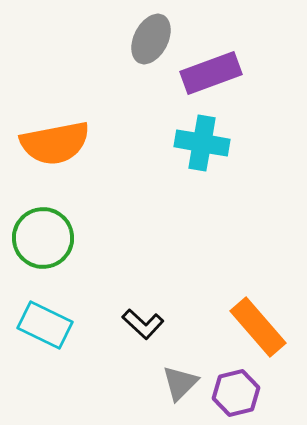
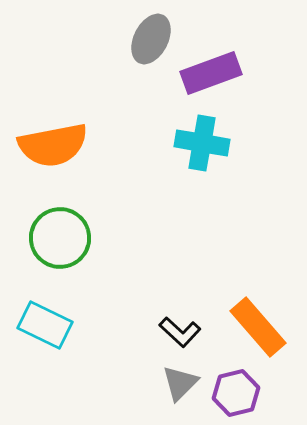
orange semicircle: moved 2 px left, 2 px down
green circle: moved 17 px right
black L-shape: moved 37 px right, 8 px down
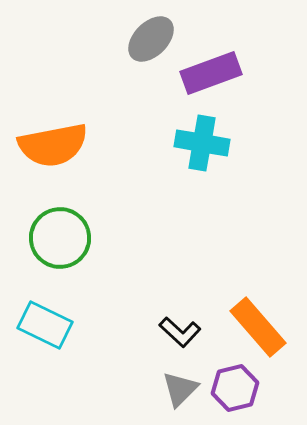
gray ellipse: rotated 18 degrees clockwise
gray triangle: moved 6 px down
purple hexagon: moved 1 px left, 5 px up
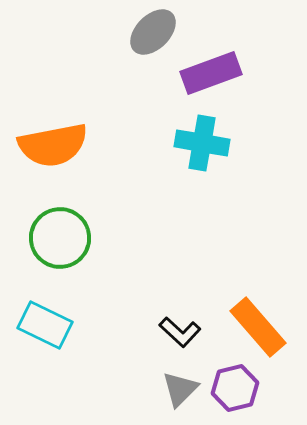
gray ellipse: moved 2 px right, 7 px up
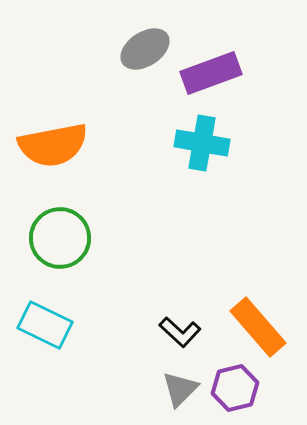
gray ellipse: moved 8 px left, 17 px down; rotated 12 degrees clockwise
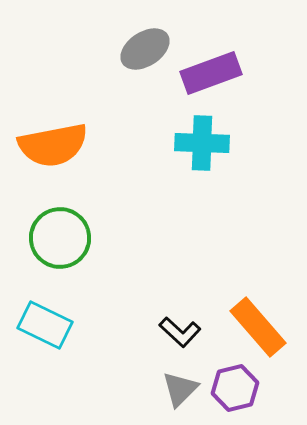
cyan cross: rotated 8 degrees counterclockwise
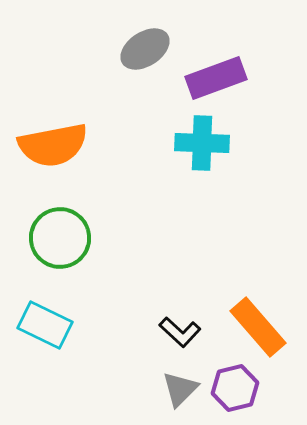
purple rectangle: moved 5 px right, 5 px down
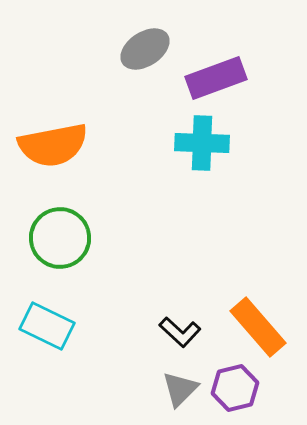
cyan rectangle: moved 2 px right, 1 px down
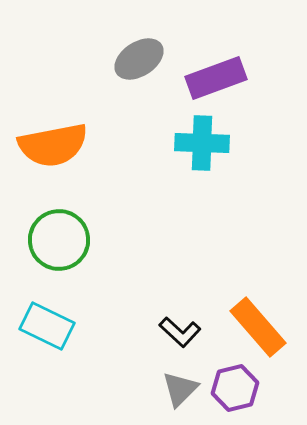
gray ellipse: moved 6 px left, 10 px down
green circle: moved 1 px left, 2 px down
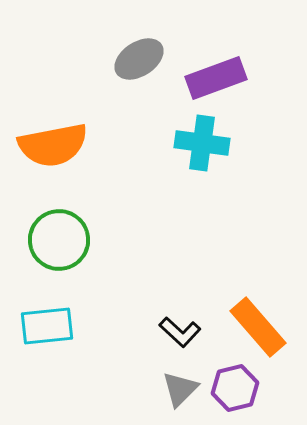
cyan cross: rotated 6 degrees clockwise
cyan rectangle: rotated 32 degrees counterclockwise
